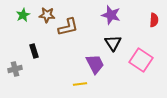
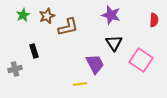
brown star: moved 1 px down; rotated 28 degrees counterclockwise
black triangle: moved 1 px right
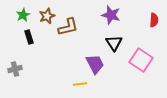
black rectangle: moved 5 px left, 14 px up
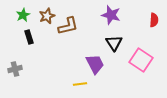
brown L-shape: moved 1 px up
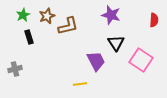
black triangle: moved 2 px right
purple trapezoid: moved 1 px right, 3 px up
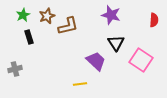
purple trapezoid: rotated 20 degrees counterclockwise
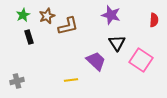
black triangle: moved 1 px right
gray cross: moved 2 px right, 12 px down
yellow line: moved 9 px left, 4 px up
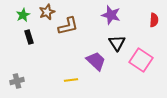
brown star: moved 4 px up
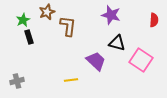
green star: moved 5 px down
brown L-shape: rotated 70 degrees counterclockwise
black triangle: rotated 42 degrees counterclockwise
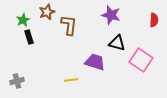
brown L-shape: moved 1 px right, 1 px up
purple trapezoid: moved 1 px left, 1 px down; rotated 25 degrees counterclockwise
